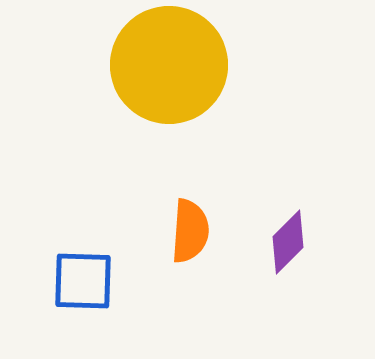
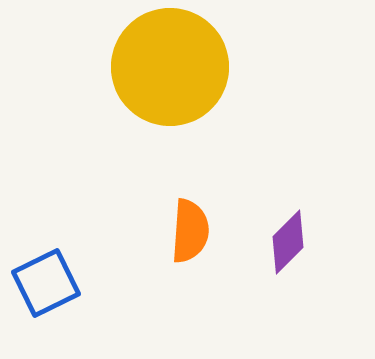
yellow circle: moved 1 px right, 2 px down
blue square: moved 37 px left, 2 px down; rotated 28 degrees counterclockwise
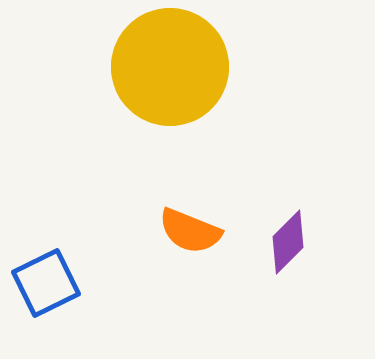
orange semicircle: rotated 108 degrees clockwise
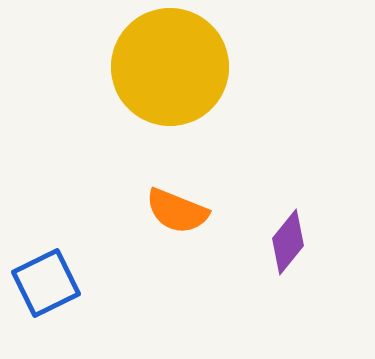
orange semicircle: moved 13 px left, 20 px up
purple diamond: rotated 6 degrees counterclockwise
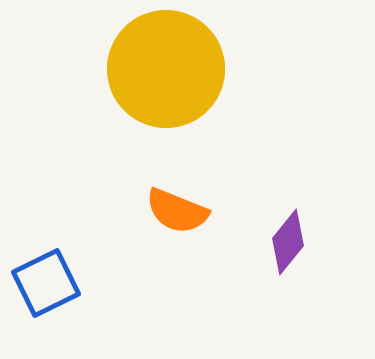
yellow circle: moved 4 px left, 2 px down
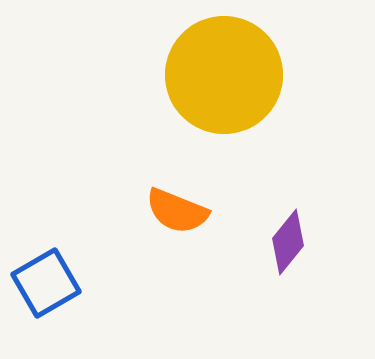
yellow circle: moved 58 px right, 6 px down
blue square: rotated 4 degrees counterclockwise
